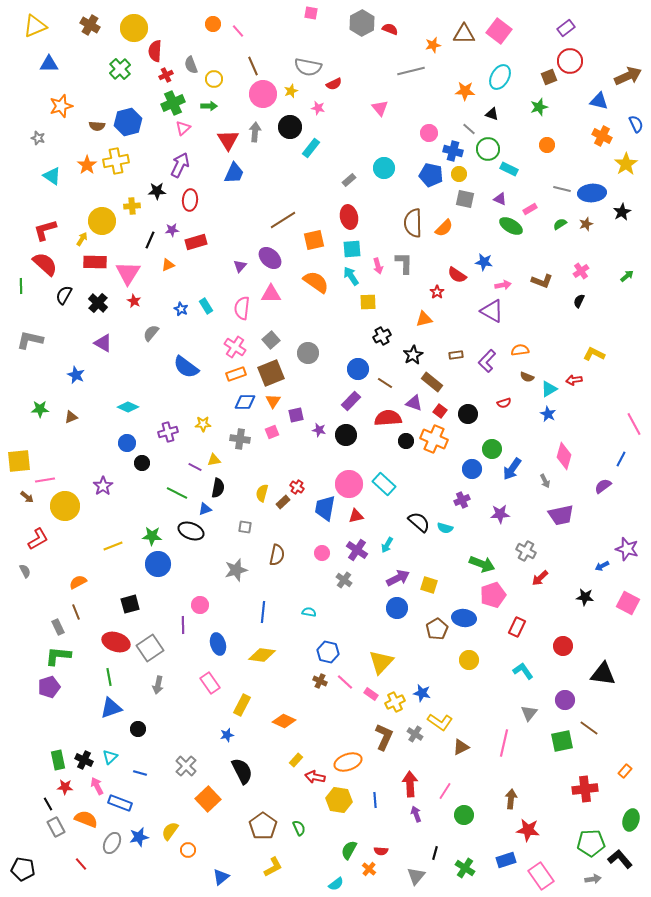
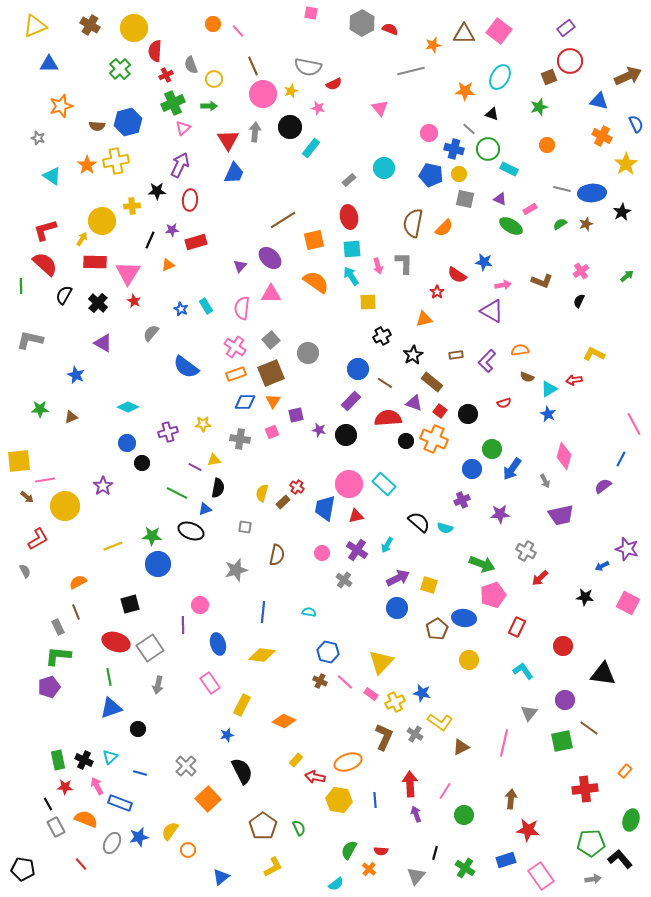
blue cross at (453, 151): moved 1 px right, 2 px up
brown semicircle at (413, 223): rotated 12 degrees clockwise
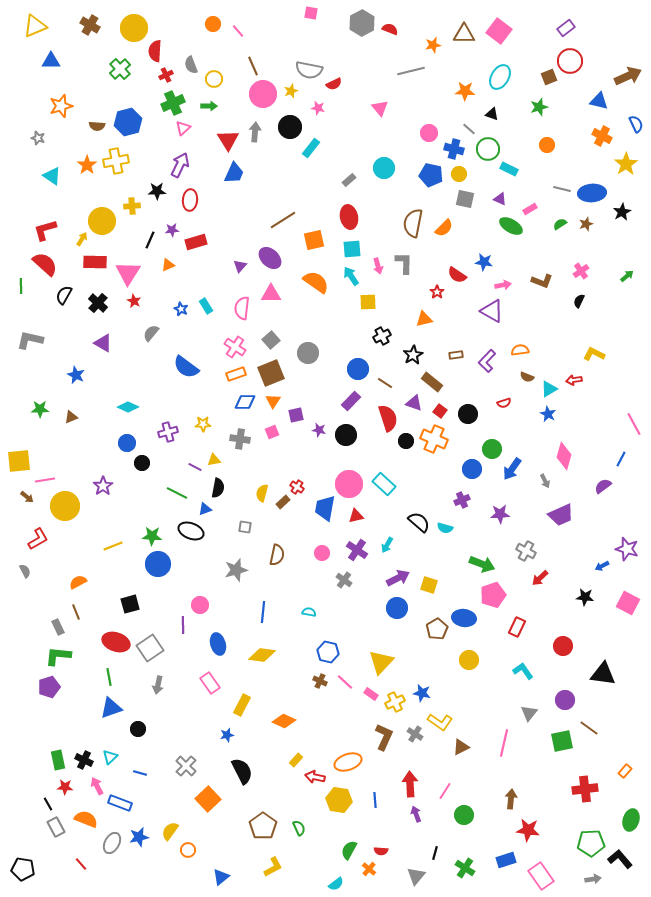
blue triangle at (49, 64): moved 2 px right, 3 px up
gray semicircle at (308, 67): moved 1 px right, 3 px down
red semicircle at (388, 418): rotated 76 degrees clockwise
purple trapezoid at (561, 515): rotated 12 degrees counterclockwise
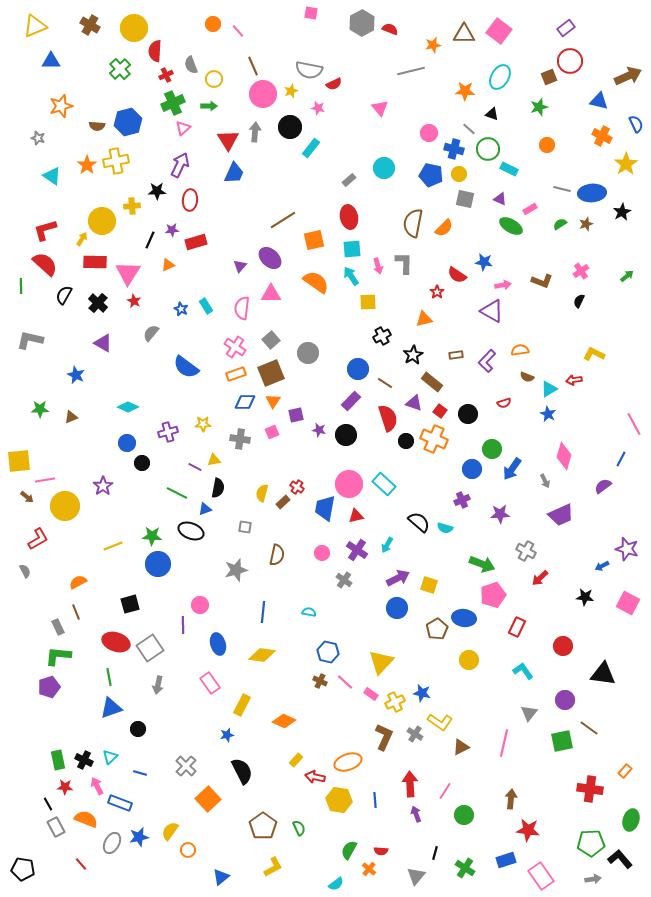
red cross at (585, 789): moved 5 px right; rotated 15 degrees clockwise
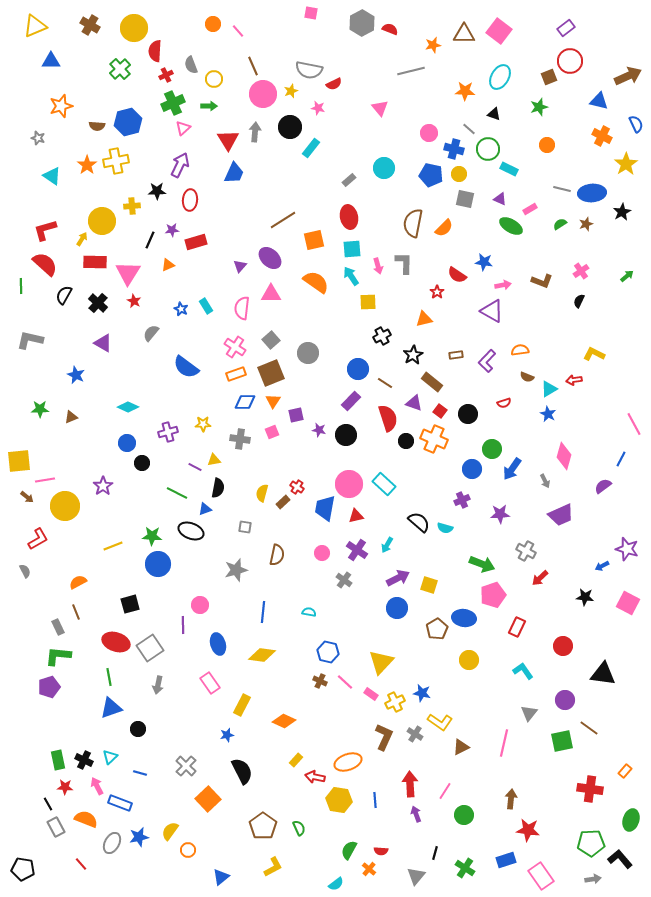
black triangle at (492, 114): moved 2 px right
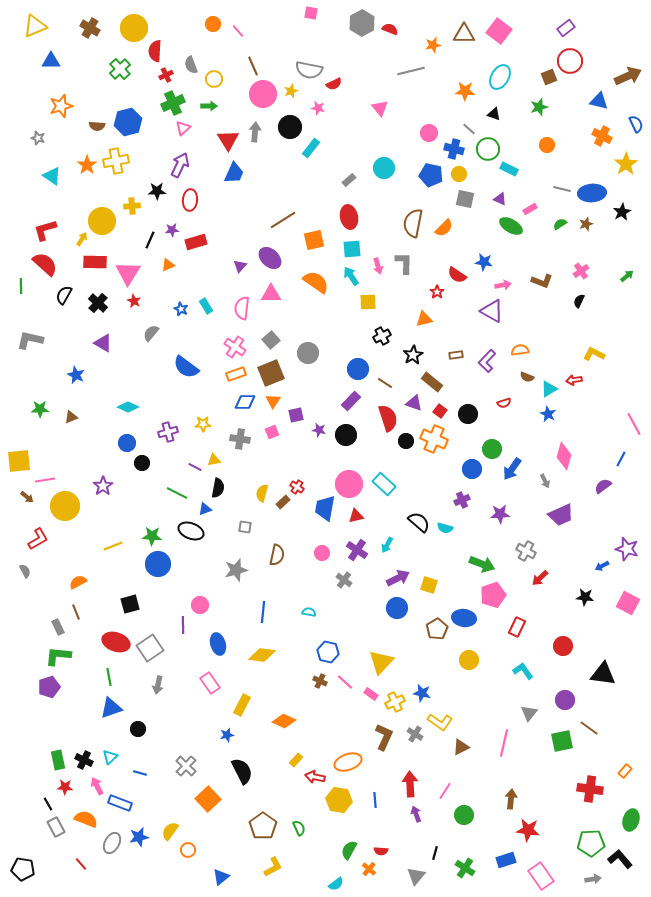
brown cross at (90, 25): moved 3 px down
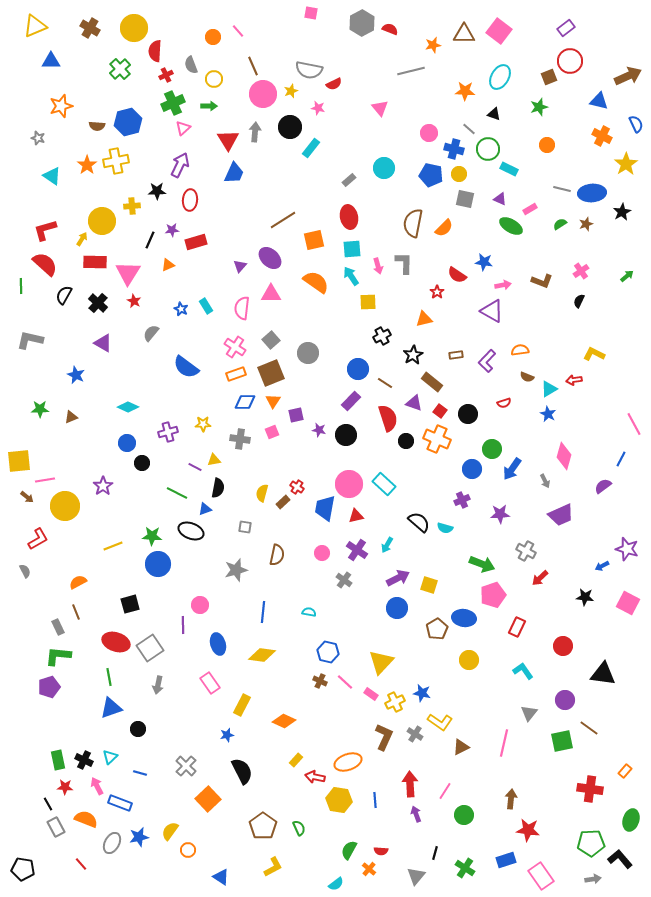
orange circle at (213, 24): moved 13 px down
orange cross at (434, 439): moved 3 px right
blue triangle at (221, 877): rotated 48 degrees counterclockwise
